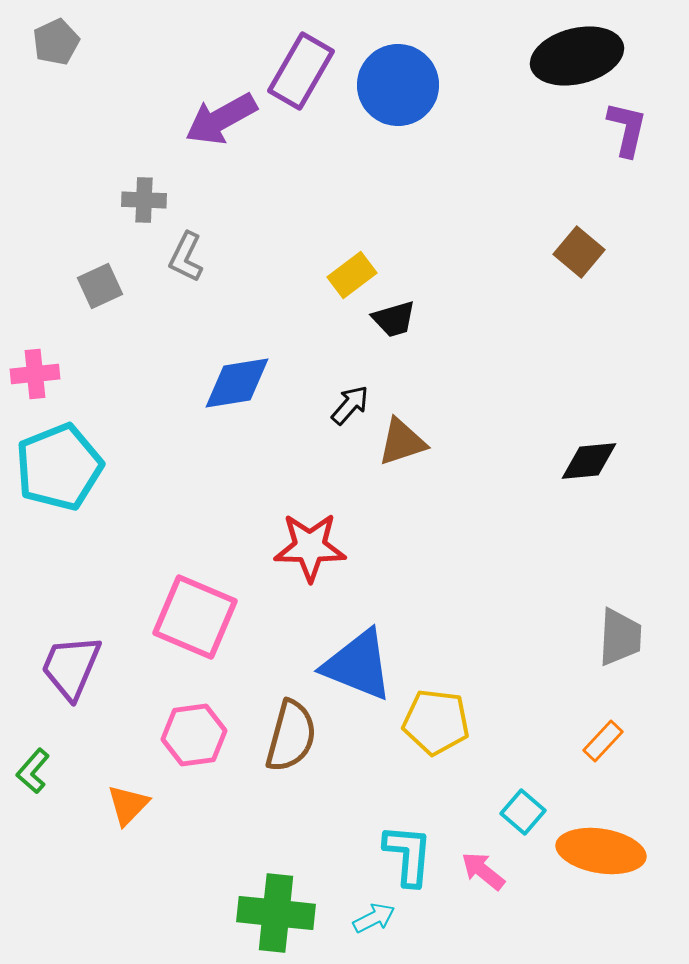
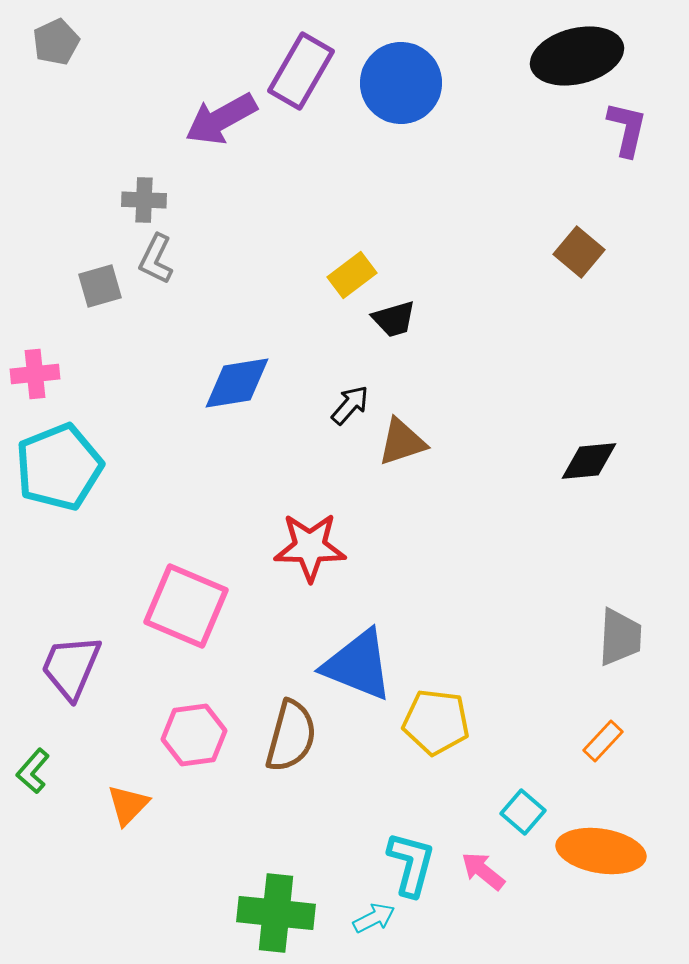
blue circle: moved 3 px right, 2 px up
gray L-shape: moved 30 px left, 2 px down
gray square: rotated 9 degrees clockwise
pink square: moved 9 px left, 11 px up
cyan L-shape: moved 3 px right, 9 px down; rotated 10 degrees clockwise
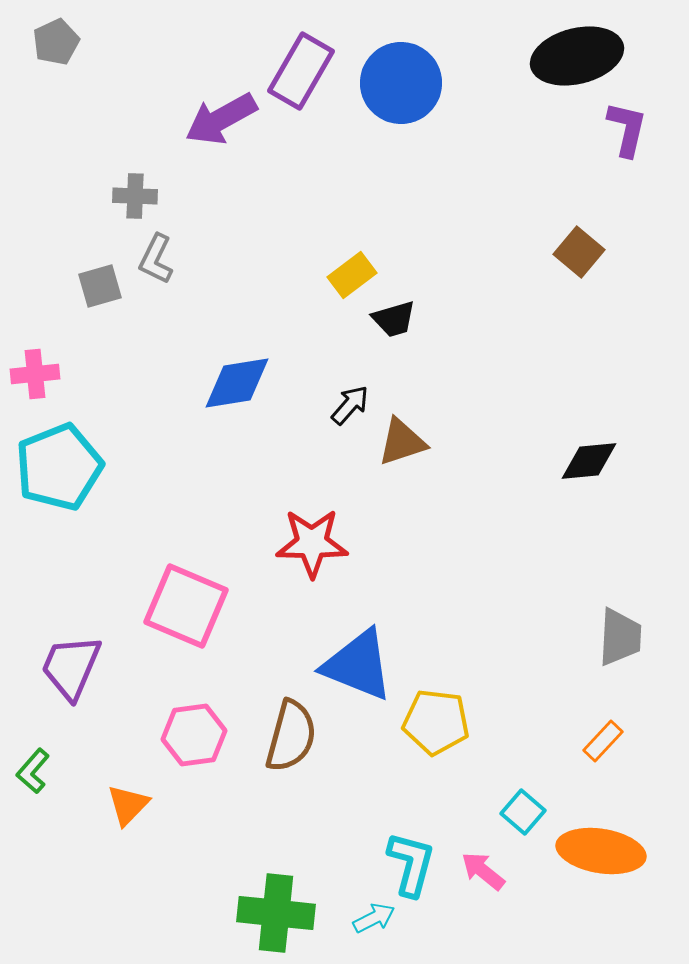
gray cross: moved 9 px left, 4 px up
red star: moved 2 px right, 4 px up
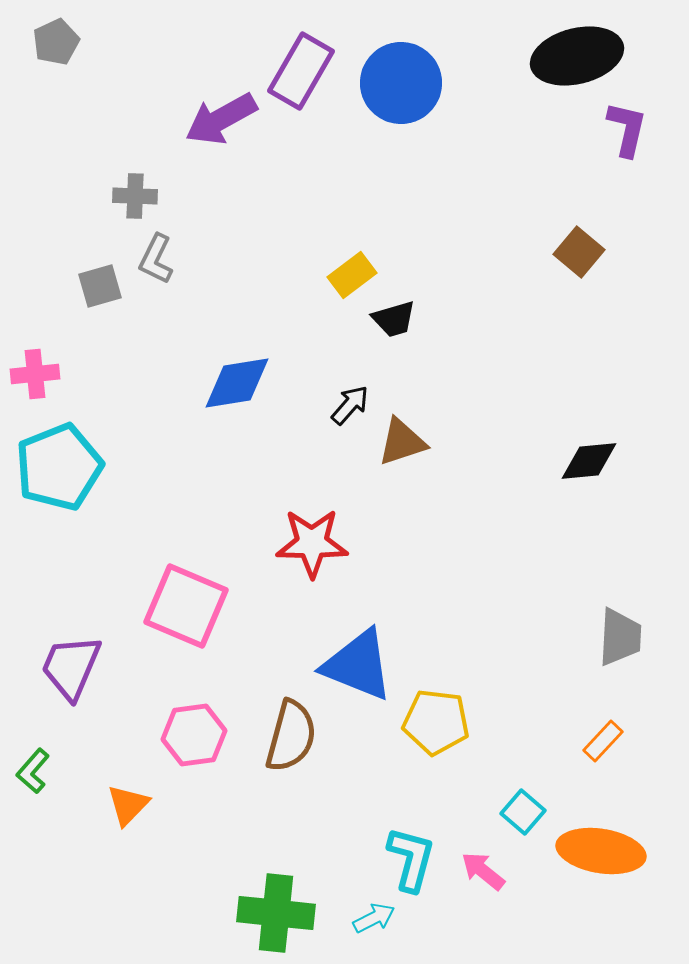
cyan L-shape: moved 5 px up
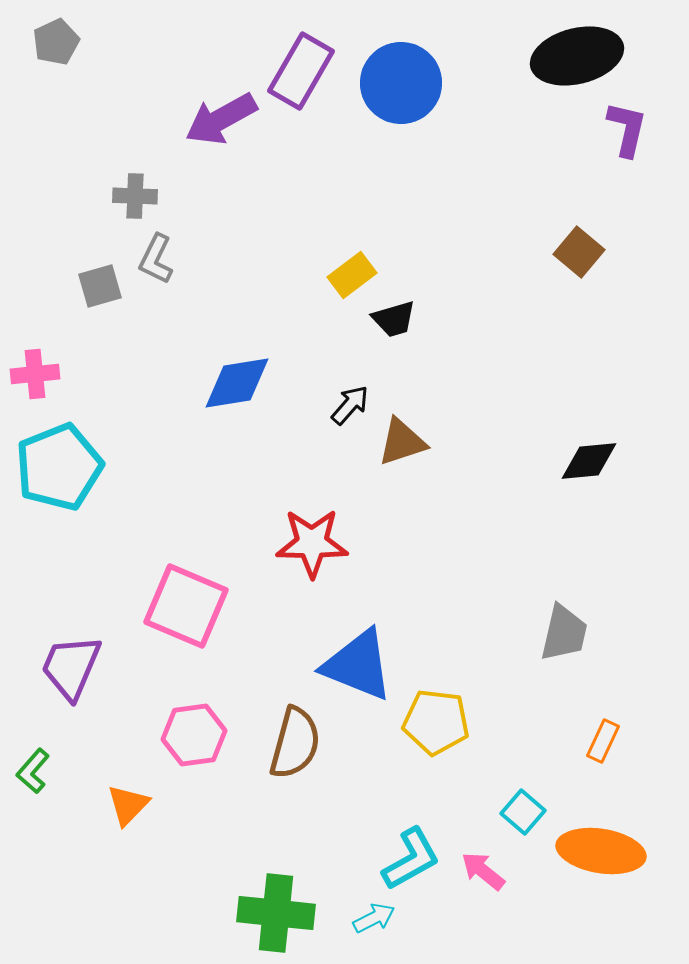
gray trapezoid: moved 56 px left, 4 px up; rotated 10 degrees clockwise
brown semicircle: moved 4 px right, 7 px down
orange rectangle: rotated 18 degrees counterclockwise
cyan L-shape: rotated 46 degrees clockwise
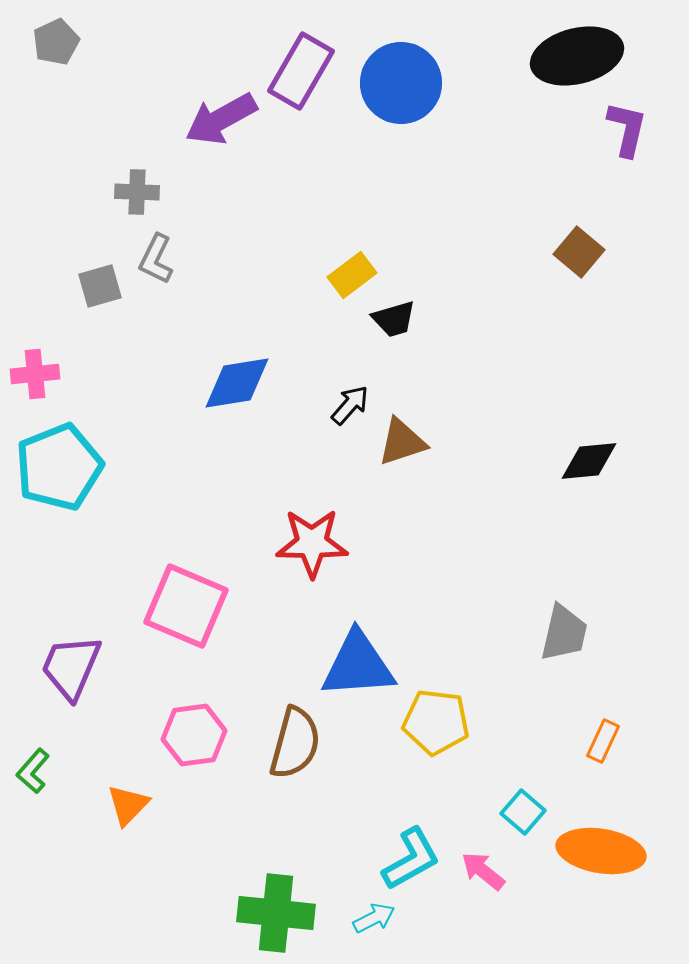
gray cross: moved 2 px right, 4 px up
blue triangle: rotated 26 degrees counterclockwise
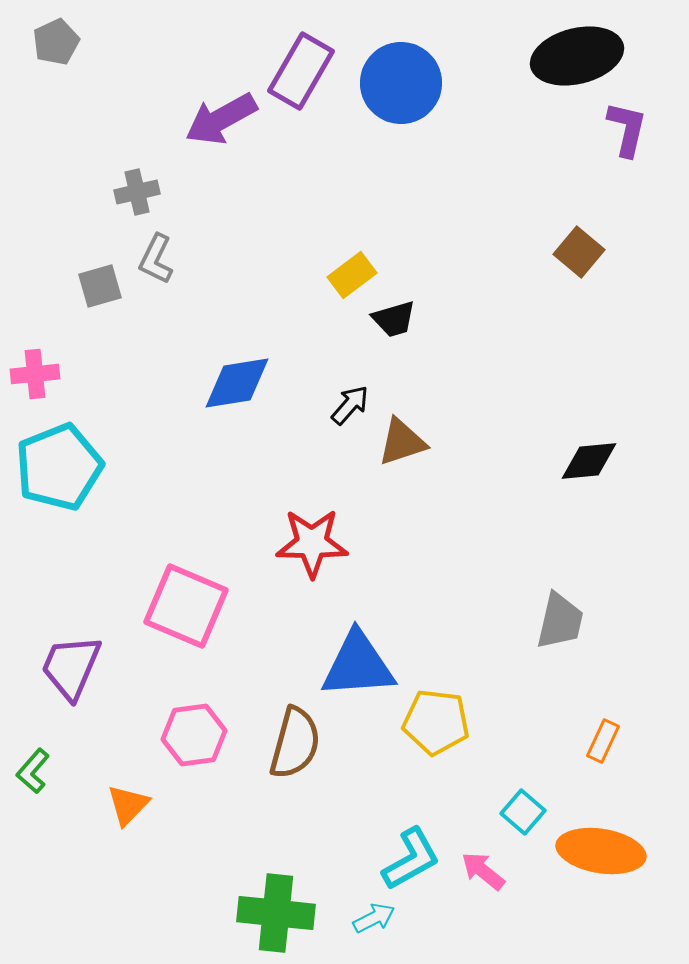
gray cross: rotated 15 degrees counterclockwise
gray trapezoid: moved 4 px left, 12 px up
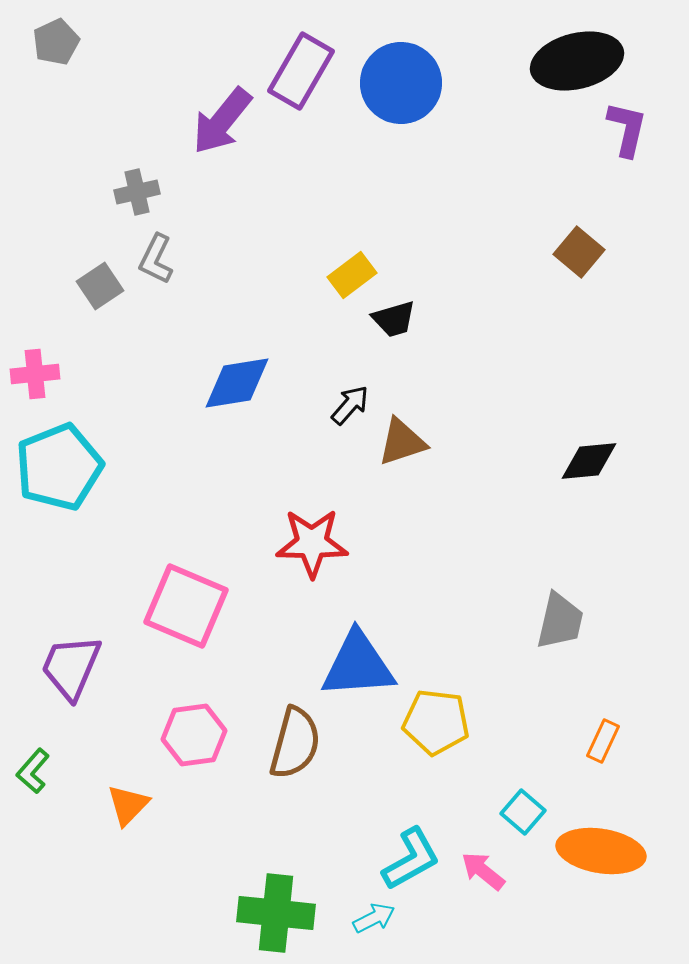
black ellipse: moved 5 px down
purple arrow: moved 1 px right, 2 px down; rotated 22 degrees counterclockwise
gray square: rotated 18 degrees counterclockwise
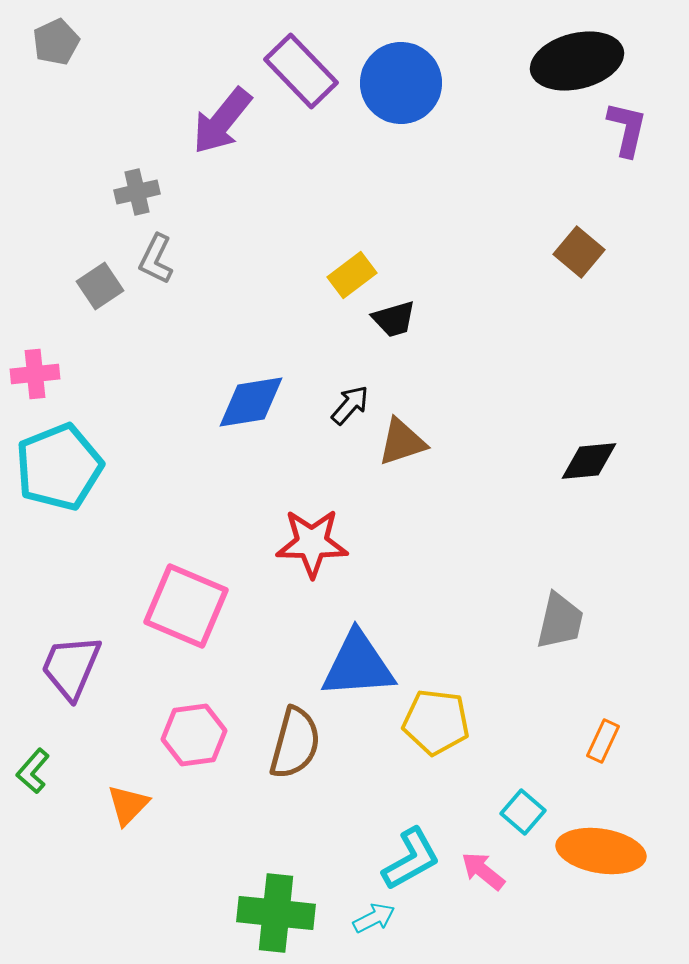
purple rectangle: rotated 74 degrees counterclockwise
blue diamond: moved 14 px right, 19 px down
